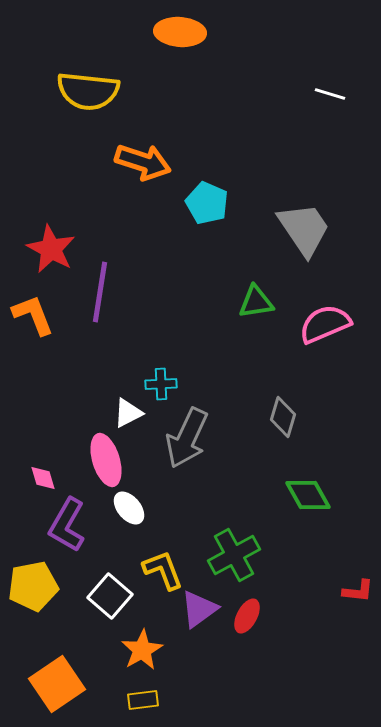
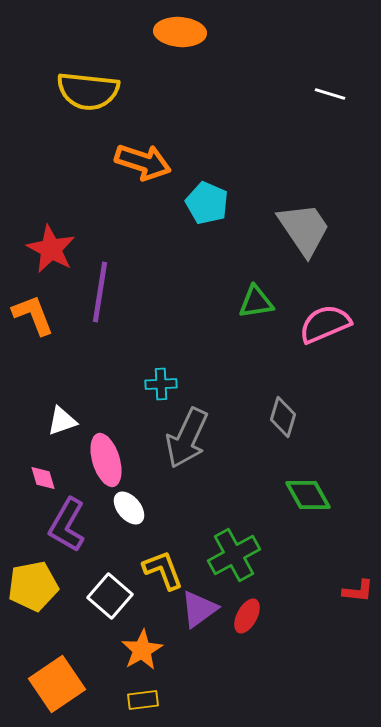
white triangle: moved 66 px left, 8 px down; rotated 8 degrees clockwise
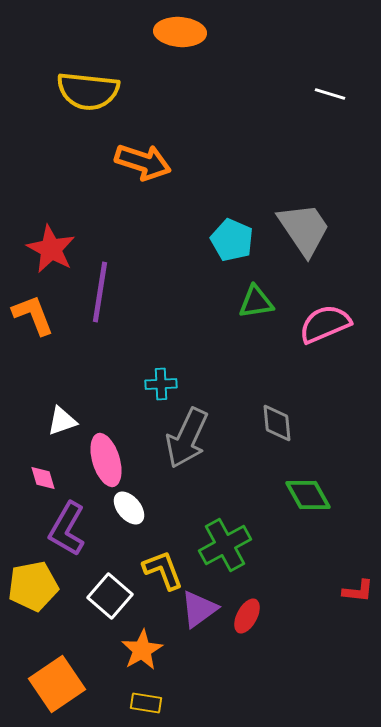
cyan pentagon: moved 25 px right, 37 px down
gray diamond: moved 6 px left, 6 px down; rotated 21 degrees counterclockwise
purple L-shape: moved 4 px down
green cross: moved 9 px left, 10 px up
yellow rectangle: moved 3 px right, 3 px down; rotated 16 degrees clockwise
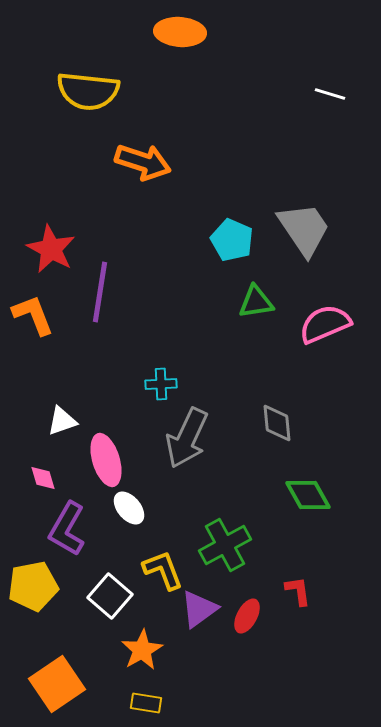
red L-shape: moved 60 px left; rotated 104 degrees counterclockwise
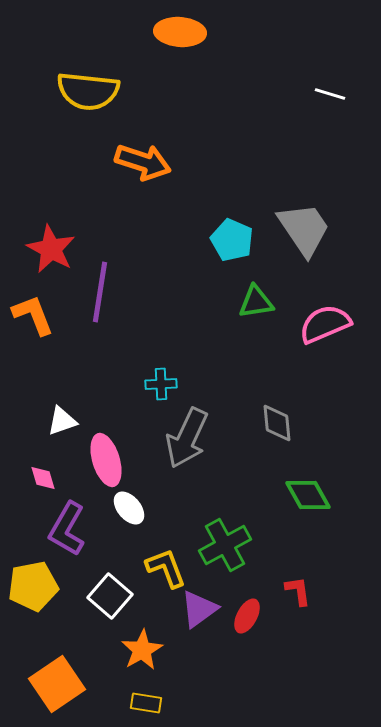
yellow L-shape: moved 3 px right, 2 px up
